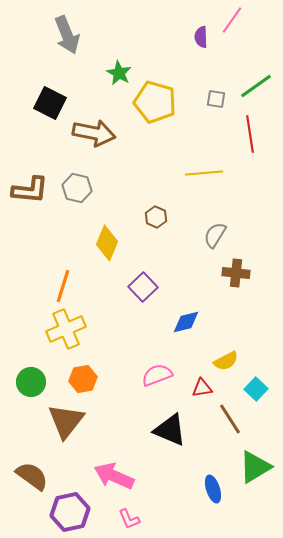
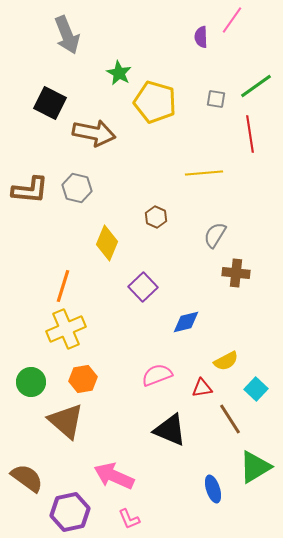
brown triangle: rotated 27 degrees counterclockwise
brown semicircle: moved 5 px left, 2 px down
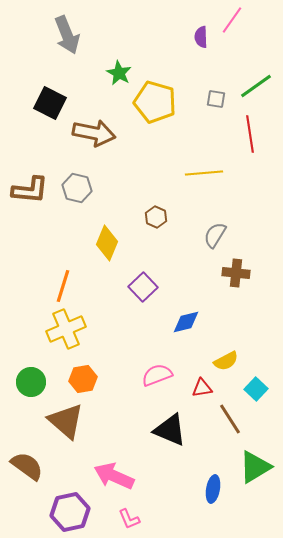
brown semicircle: moved 12 px up
blue ellipse: rotated 28 degrees clockwise
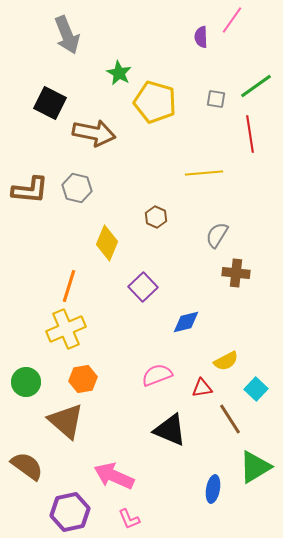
gray semicircle: moved 2 px right
orange line: moved 6 px right
green circle: moved 5 px left
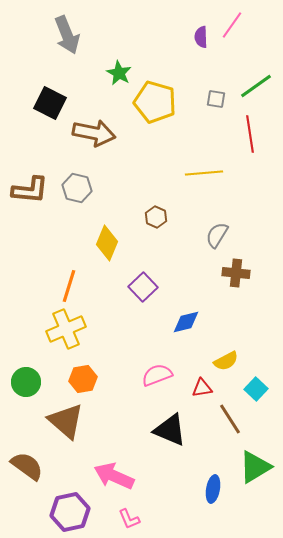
pink line: moved 5 px down
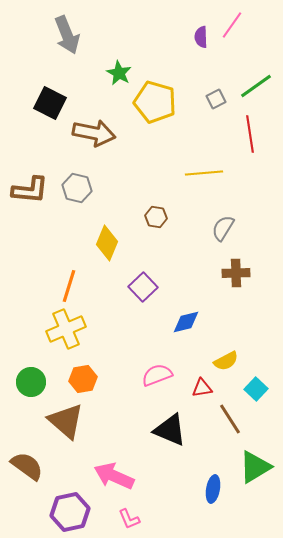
gray square: rotated 36 degrees counterclockwise
brown hexagon: rotated 15 degrees counterclockwise
gray semicircle: moved 6 px right, 7 px up
brown cross: rotated 8 degrees counterclockwise
green circle: moved 5 px right
